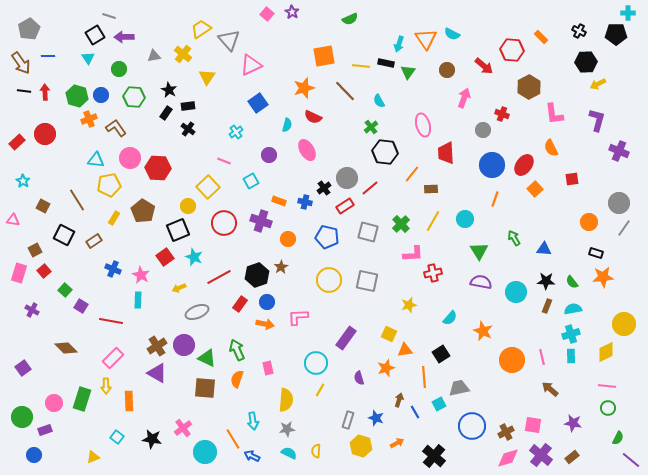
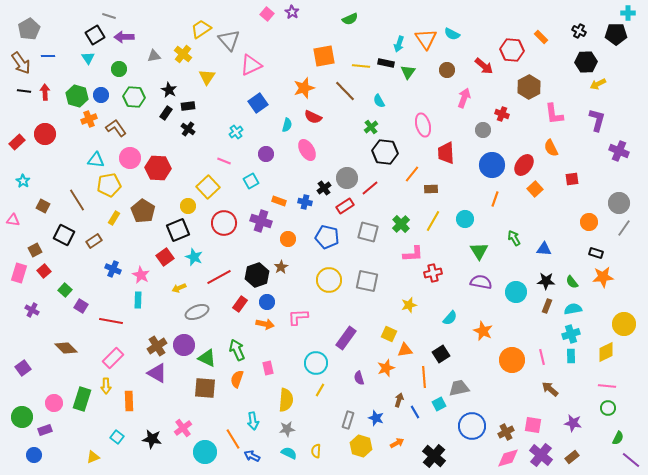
purple circle at (269, 155): moved 3 px left, 1 px up
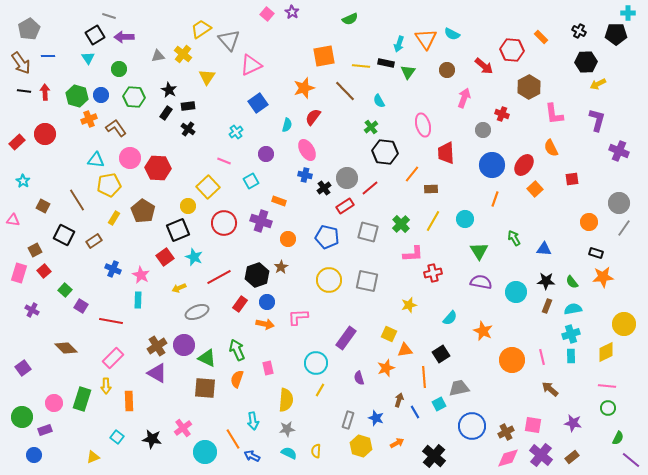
gray triangle at (154, 56): moved 4 px right
red semicircle at (313, 117): rotated 102 degrees clockwise
blue cross at (305, 202): moved 27 px up
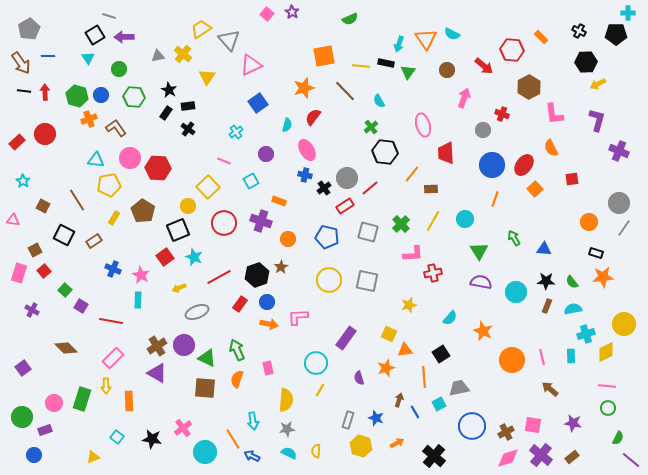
orange arrow at (265, 324): moved 4 px right
cyan cross at (571, 334): moved 15 px right
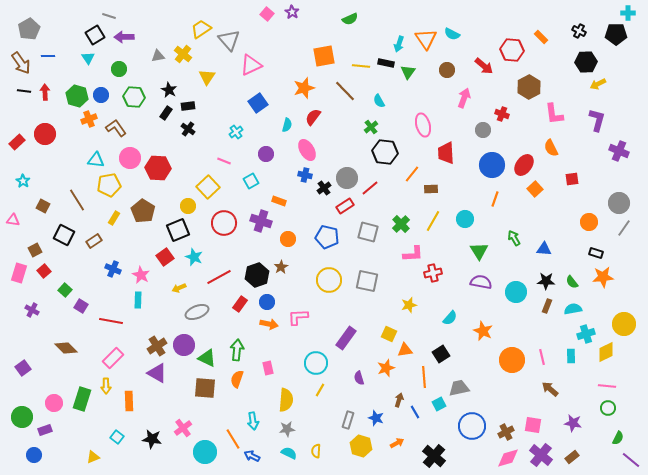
green arrow at (237, 350): rotated 30 degrees clockwise
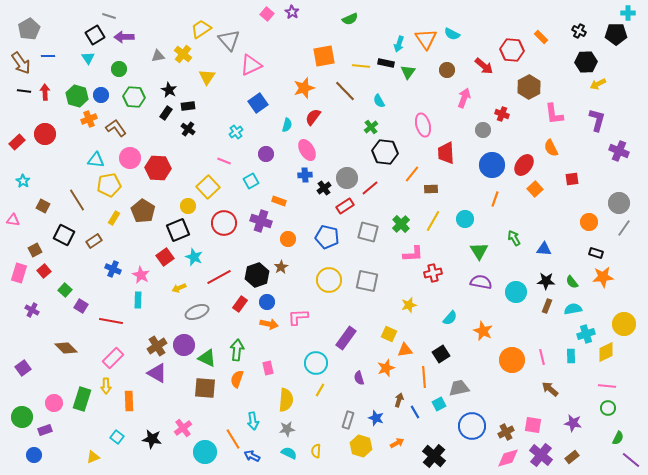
blue cross at (305, 175): rotated 16 degrees counterclockwise
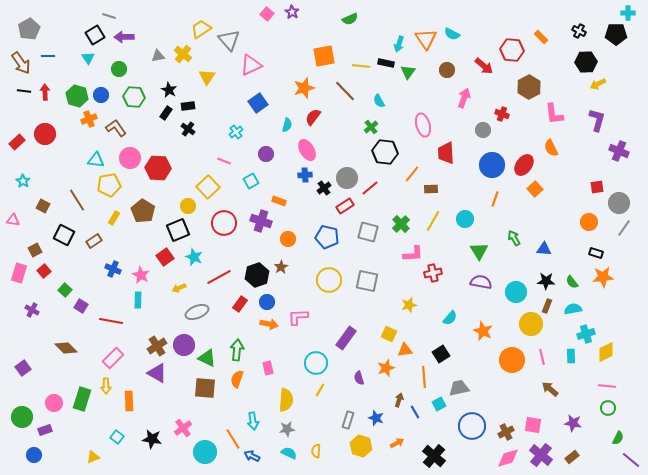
red square at (572, 179): moved 25 px right, 8 px down
yellow circle at (624, 324): moved 93 px left
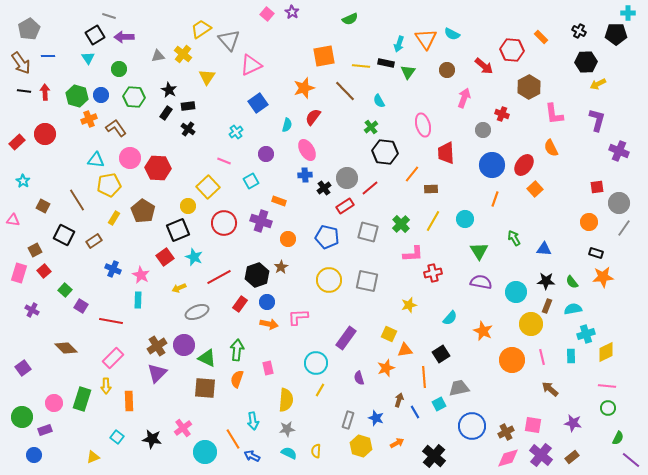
purple triangle at (157, 373): rotated 45 degrees clockwise
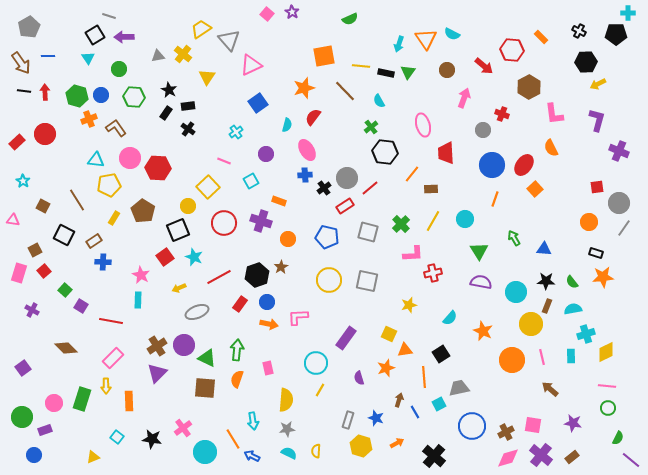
gray pentagon at (29, 29): moved 2 px up
black rectangle at (386, 63): moved 10 px down
blue cross at (113, 269): moved 10 px left, 7 px up; rotated 21 degrees counterclockwise
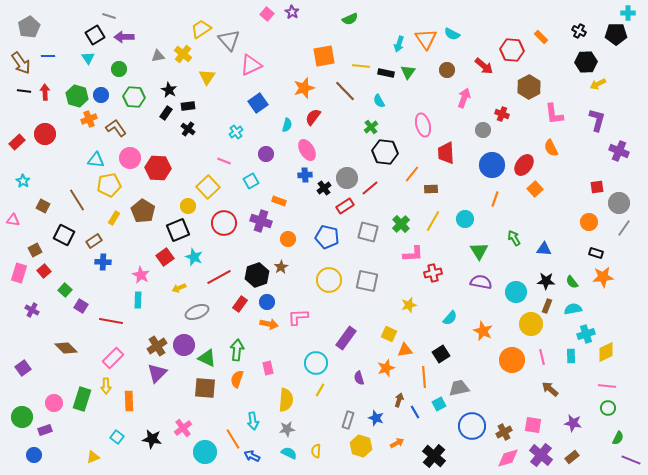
brown cross at (506, 432): moved 2 px left
purple line at (631, 460): rotated 18 degrees counterclockwise
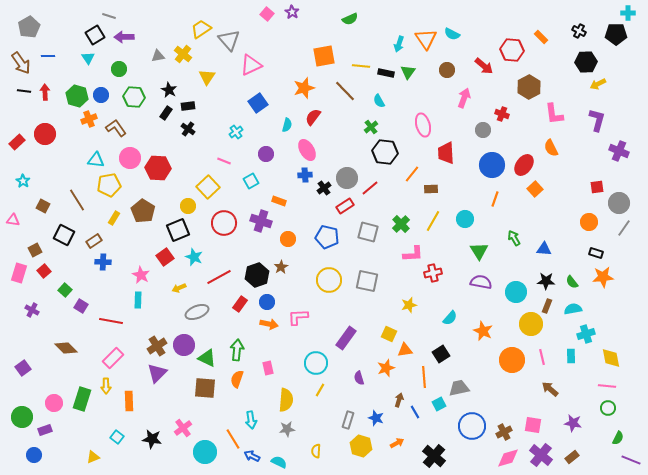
yellow diamond at (606, 352): moved 5 px right, 6 px down; rotated 75 degrees counterclockwise
cyan arrow at (253, 421): moved 2 px left, 1 px up
cyan semicircle at (289, 453): moved 10 px left, 9 px down
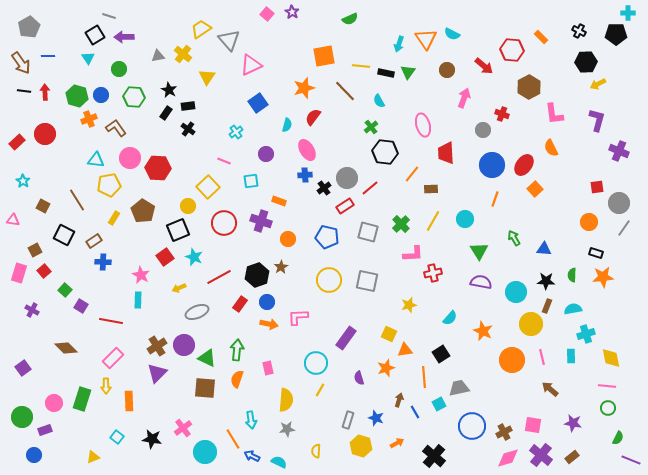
cyan square at (251, 181): rotated 21 degrees clockwise
green semicircle at (572, 282): moved 7 px up; rotated 40 degrees clockwise
